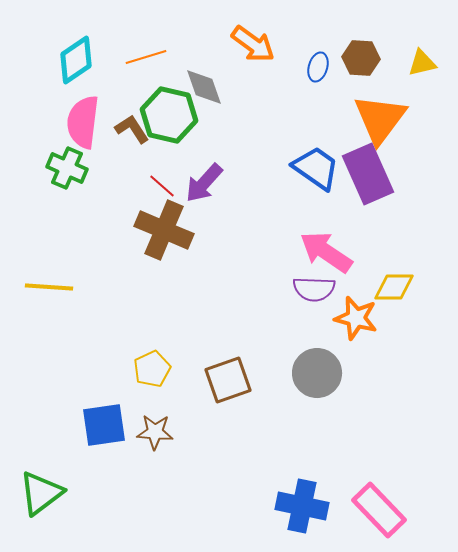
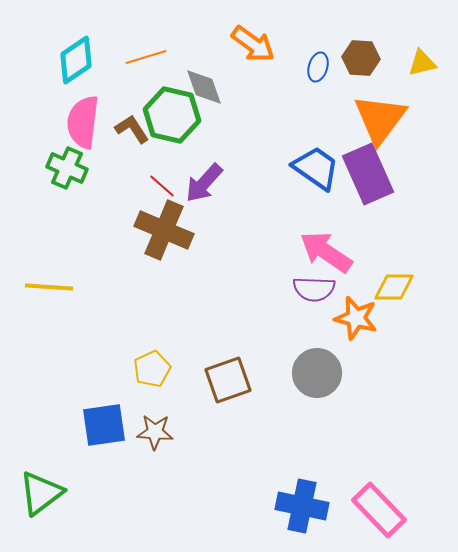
green hexagon: moved 3 px right
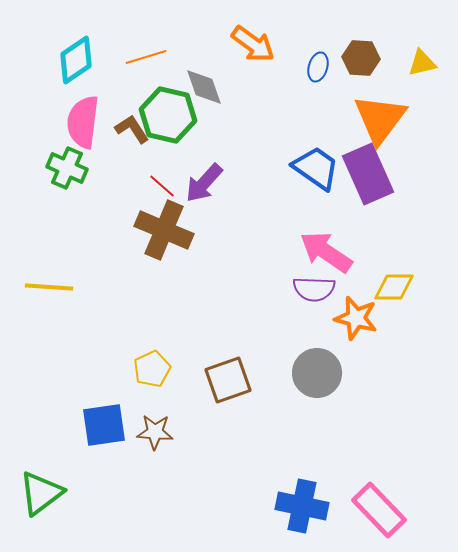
green hexagon: moved 4 px left
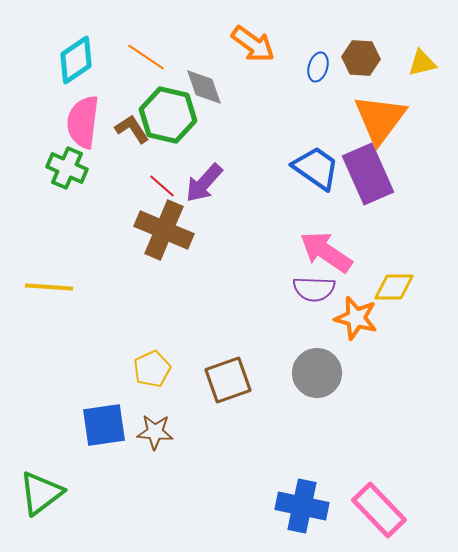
orange line: rotated 51 degrees clockwise
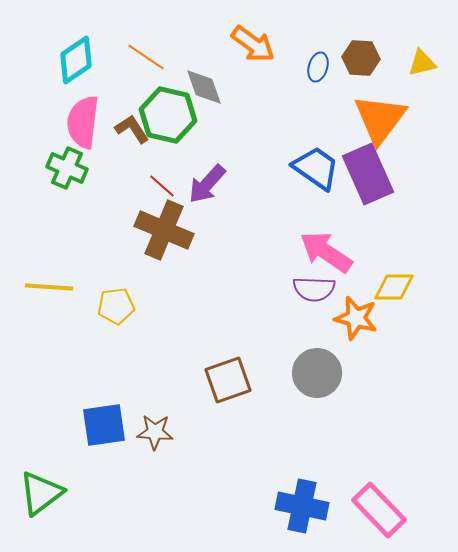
purple arrow: moved 3 px right, 1 px down
yellow pentagon: moved 36 px left, 63 px up; rotated 18 degrees clockwise
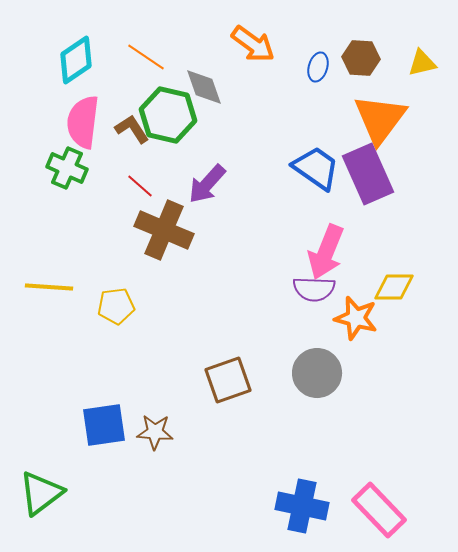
red line: moved 22 px left
pink arrow: rotated 102 degrees counterclockwise
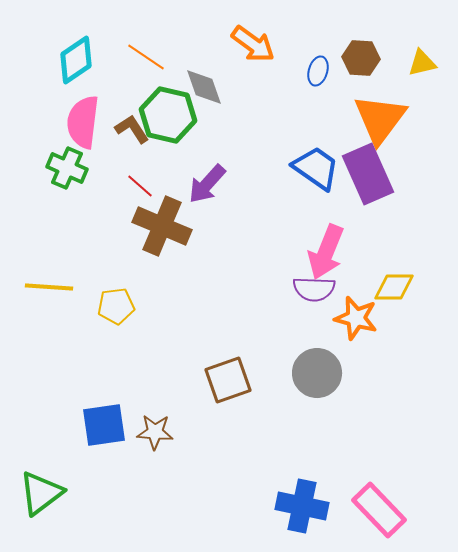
blue ellipse: moved 4 px down
brown cross: moved 2 px left, 4 px up
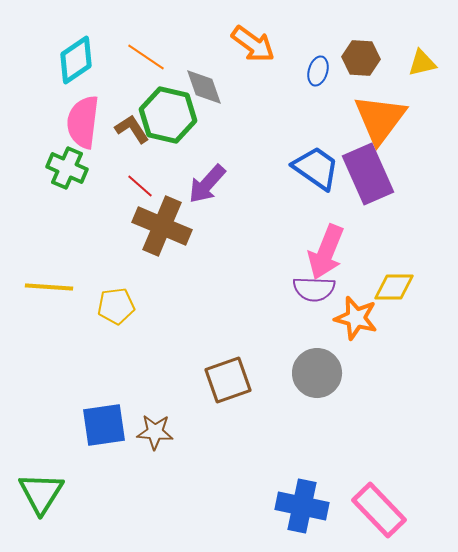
green triangle: rotated 21 degrees counterclockwise
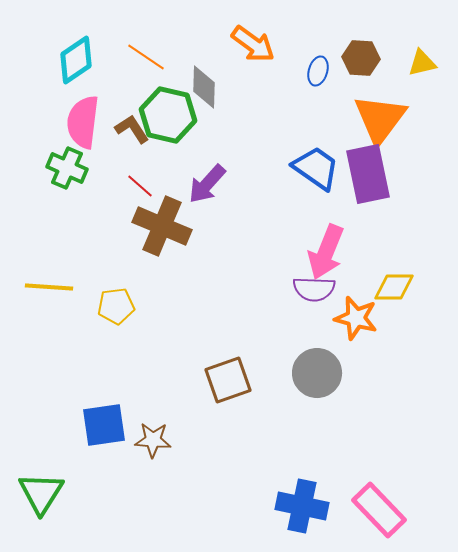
gray diamond: rotated 21 degrees clockwise
purple rectangle: rotated 12 degrees clockwise
brown star: moved 2 px left, 8 px down
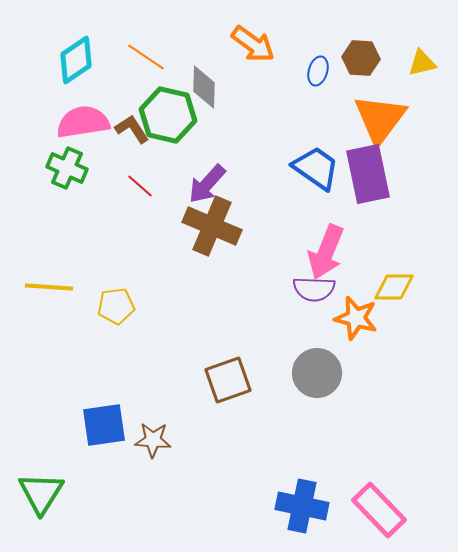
pink semicircle: rotated 74 degrees clockwise
brown cross: moved 50 px right
